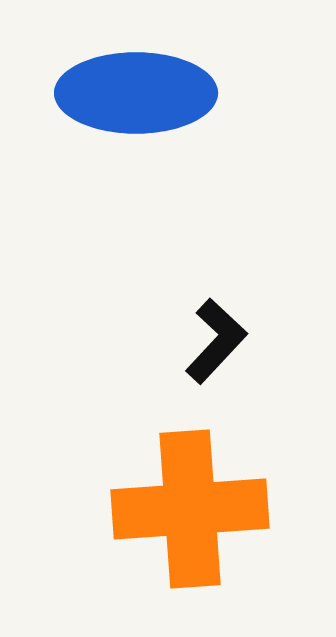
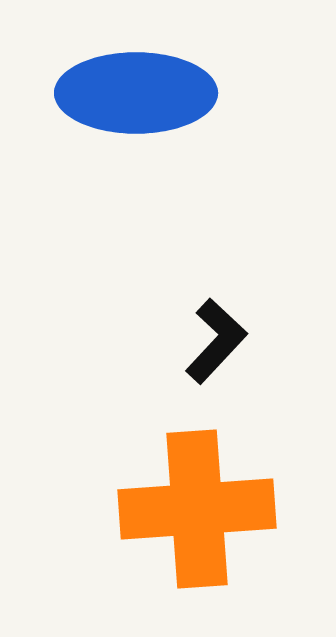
orange cross: moved 7 px right
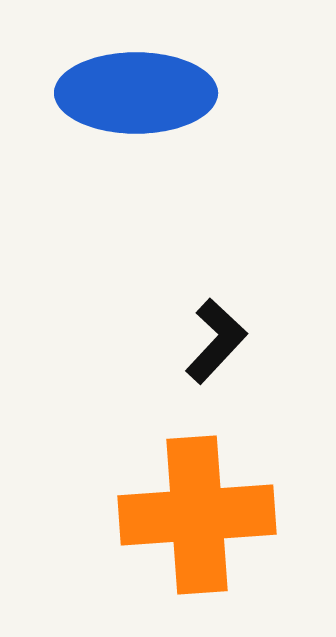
orange cross: moved 6 px down
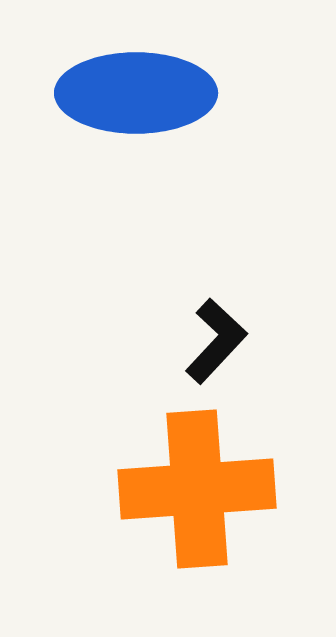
orange cross: moved 26 px up
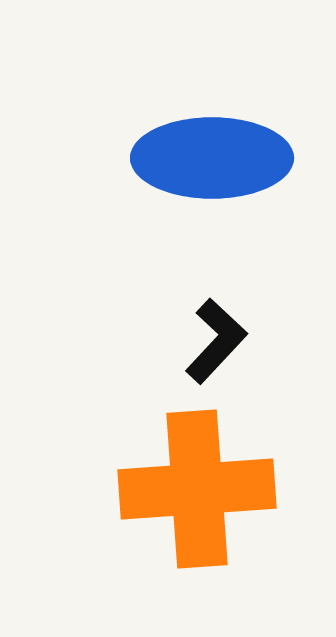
blue ellipse: moved 76 px right, 65 px down
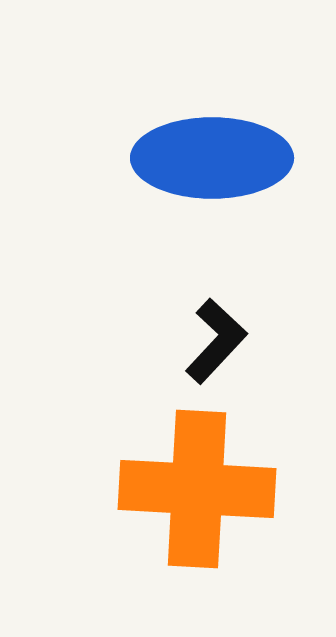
orange cross: rotated 7 degrees clockwise
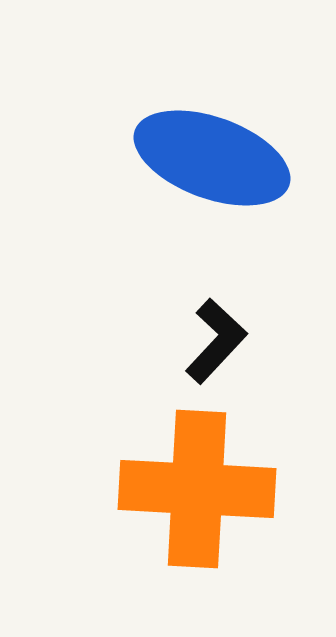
blue ellipse: rotated 20 degrees clockwise
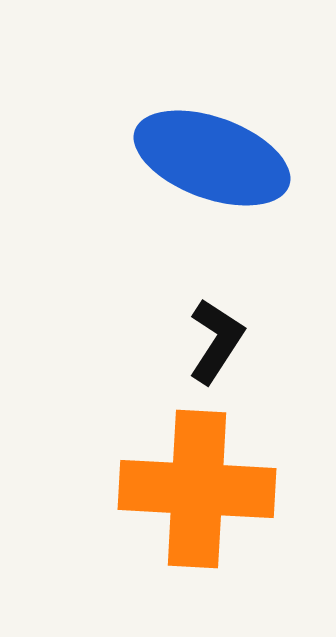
black L-shape: rotated 10 degrees counterclockwise
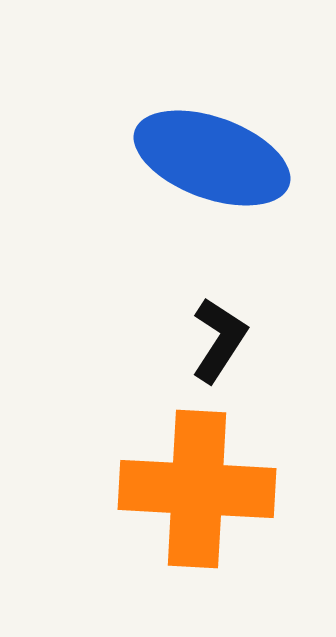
black L-shape: moved 3 px right, 1 px up
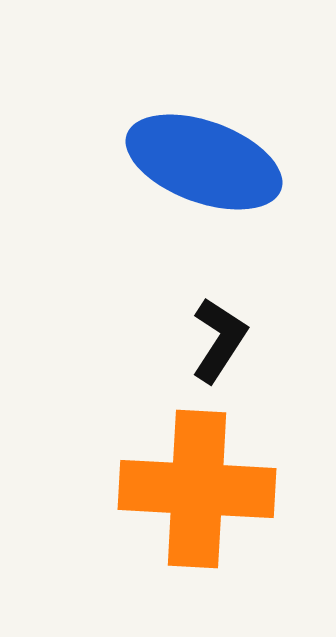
blue ellipse: moved 8 px left, 4 px down
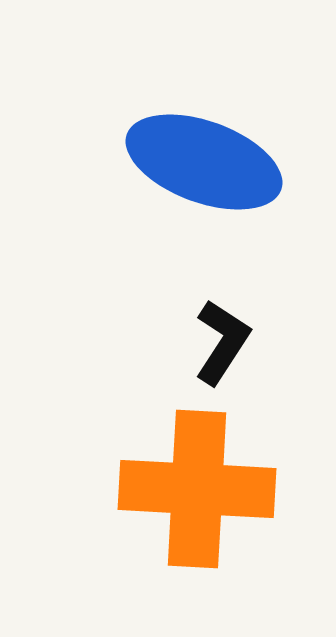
black L-shape: moved 3 px right, 2 px down
